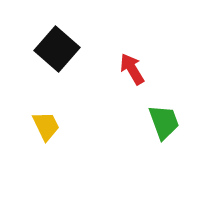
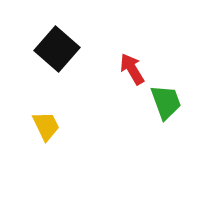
green trapezoid: moved 2 px right, 20 px up
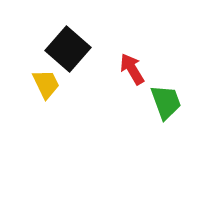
black square: moved 11 px right
yellow trapezoid: moved 42 px up
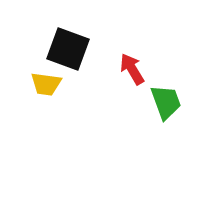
black square: rotated 21 degrees counterclockwise
yellow trapezoid: rotated 124 degrees clockwise
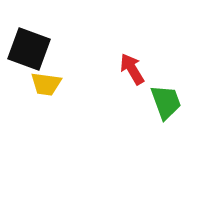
black square: moved 39 px left
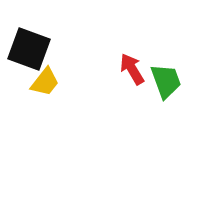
yellow trapezoid: moved 1 px left, 2 px up; rotated 60 degrees counterclockwise
green trapezoid: moved 21 px up
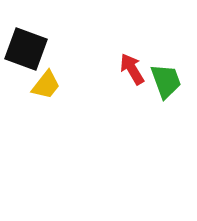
black square: moved 3 px left
yellow trapezoid: moved 1 px right, 3 px down
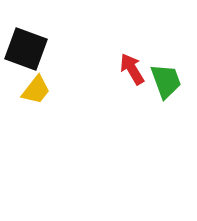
yellow trapezoid: moved 10 px left, 5 px down
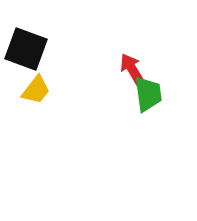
green trapezoid: moved 18 px left, 13 px down; rotated 12 degrees clockwise
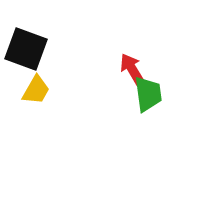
yellow trapezoid: rotated 8 degrees counterclockwise
